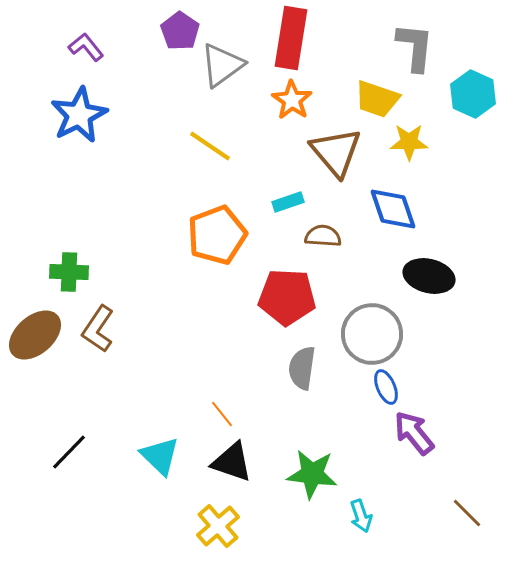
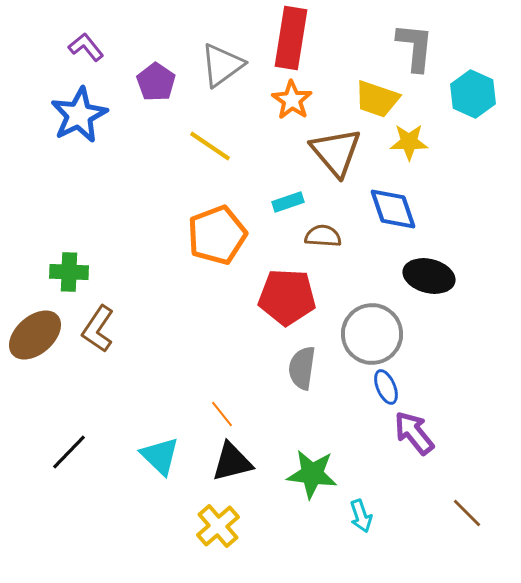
purple pentagon: moved 24 px left, 51 px down
black triangle: rotated 33 degrees counterclockwise
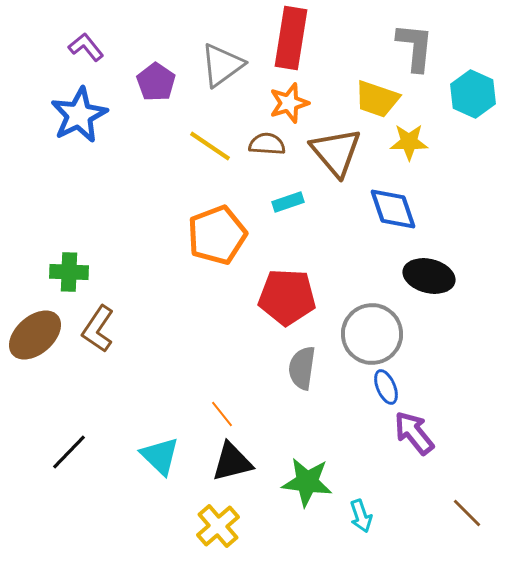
orange star: moved 3 px left, 3 px down; rotated 21 degrees clockwise
brown semicircle: moved 56 px left, 92 px up
green star: moved 5 px left, 8 px down
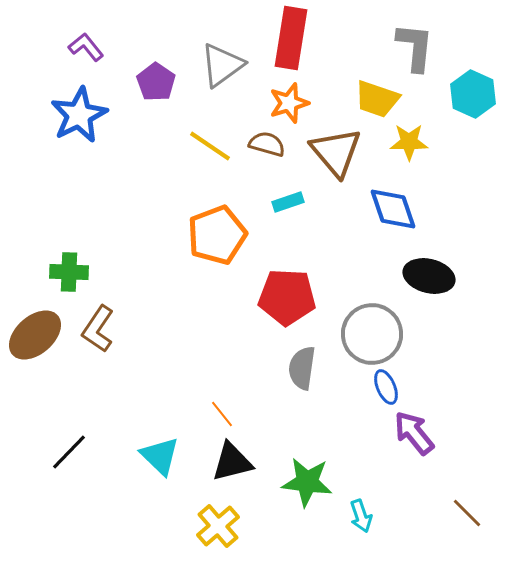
brown semicircle: rotated 12 degrees clockwise
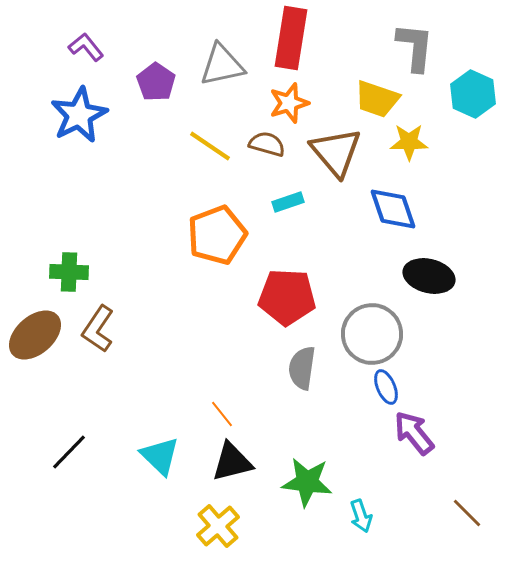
gray triangle: rotated 24 degrees clockwise
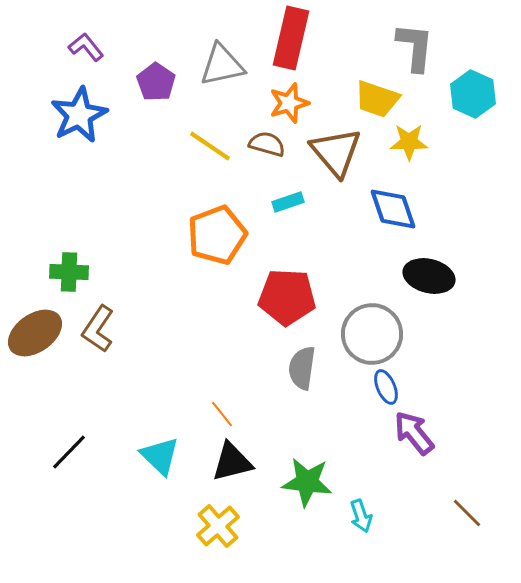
red rectangle: rotated 4 degrees clockwise
brown ellipse: moved 2 px up; rotated 6 degrees clockwise
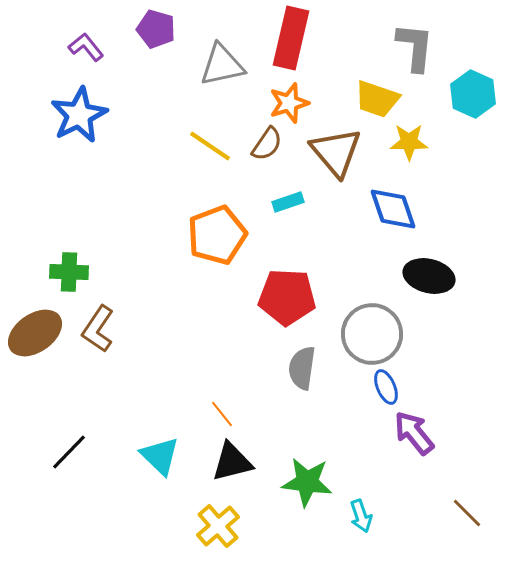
purple pentagon: moved 53 px up; rotated 18 degrees counterclockwise
brown semicircle: rotated 108 degrees clockwise
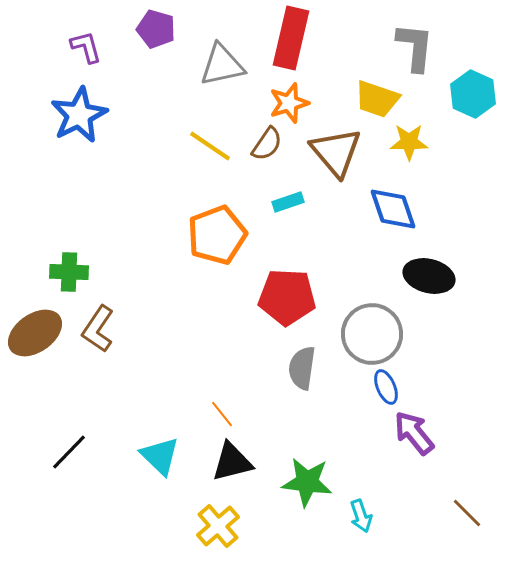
purple L-shape: rotated 24 degrees clockwise
